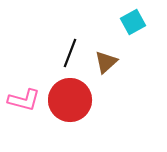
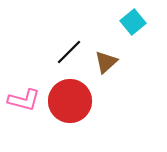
cyan square: rotated 10 degrees counterclockwise
black line: moved 1 px left, 1 px up; rotated 24 degrees clockwise
red circle: moved 1 px down
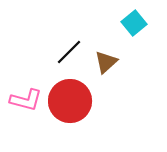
cyan square: moved 1 px right, 1 px down
pink L-shape: moved 2 px right
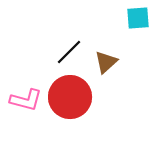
cyan square: moved 4 px right, 5 px up; rotated 35 degrees clockwise
red circle: moved 4 px up
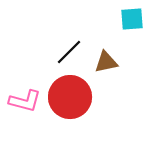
cyan square: moved 6 px left, 1 px down
brown triangle: rotated 30 degrees clockwise
pink L-shape: moved 1 px left, 1 px down
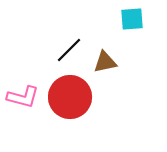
black line: moved 2 px up
brown triangle: moved 1 px left
pink L-shape: moved 2 px left, 4 px up
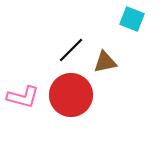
cyan square: rotated 25 degrees clockwise
black line: moved 2 px right
red circle: moved 1 px right, 2 px up
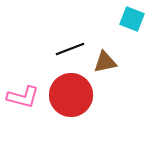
black line: moved 1 px left, 1 px up; rotated 24 degrees clockwise
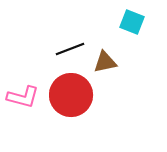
cyan square: moved 3 px down
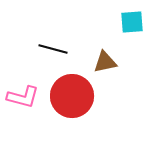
cyan square: rotated 25 degrees counterclockwise
black line: moved 17 px left; rotated 36 degrees clockwise
red circle: moved 1 px right, 1 px down
